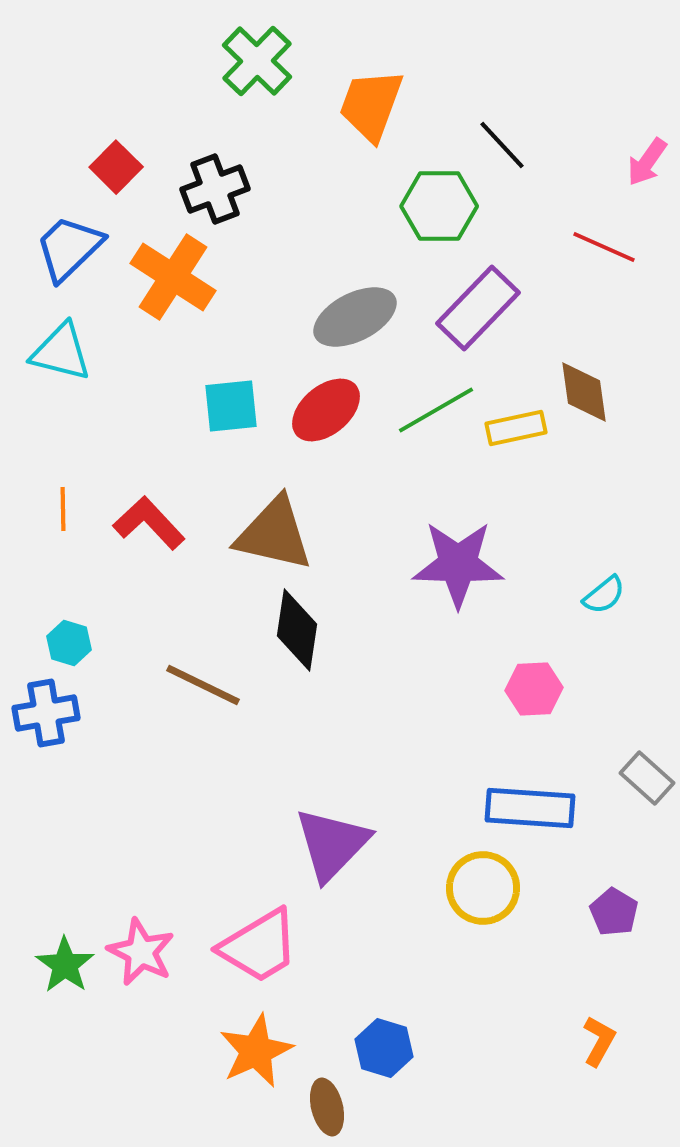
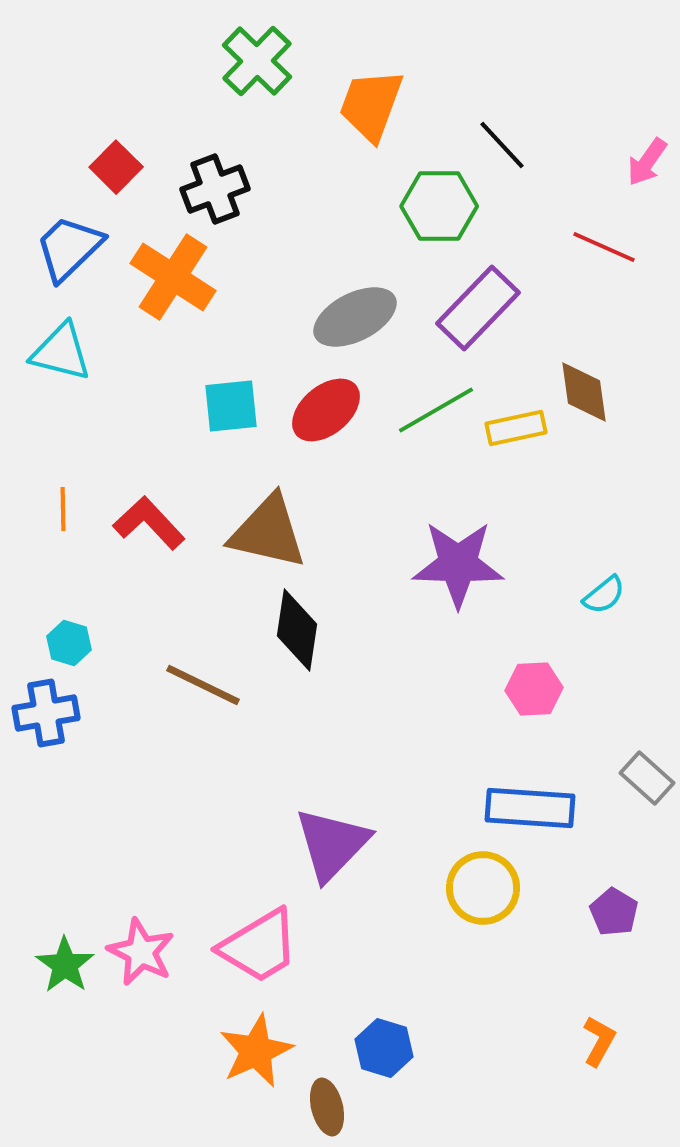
brown triangle: moved 6 px left, 2 px up
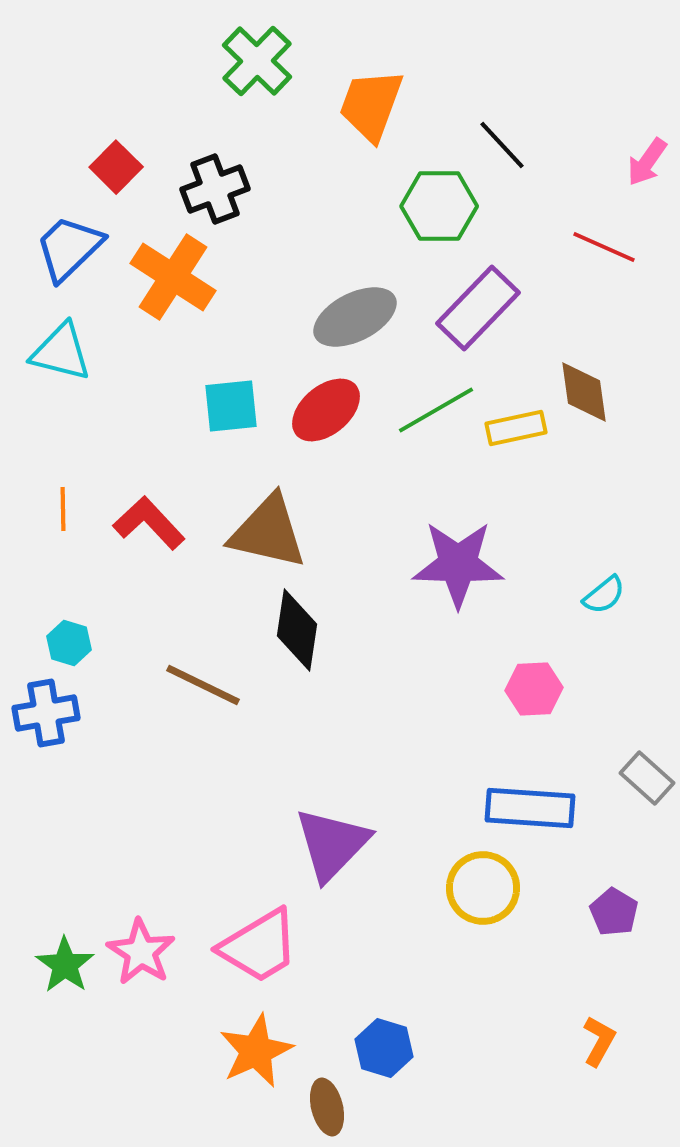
pink star: rotated 6 degrees clockwise
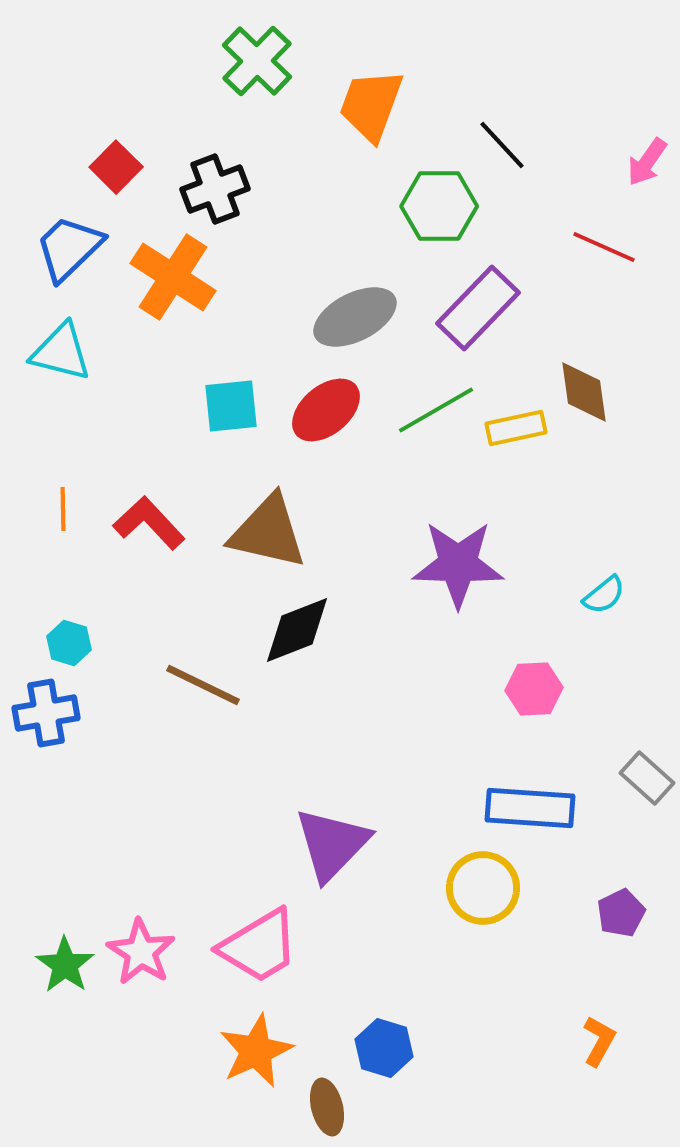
black diamond: rotated 60 degrees clockwise
purple pentagon: moved 7 px right, 1 px down; rotated 15 degrees clockwise
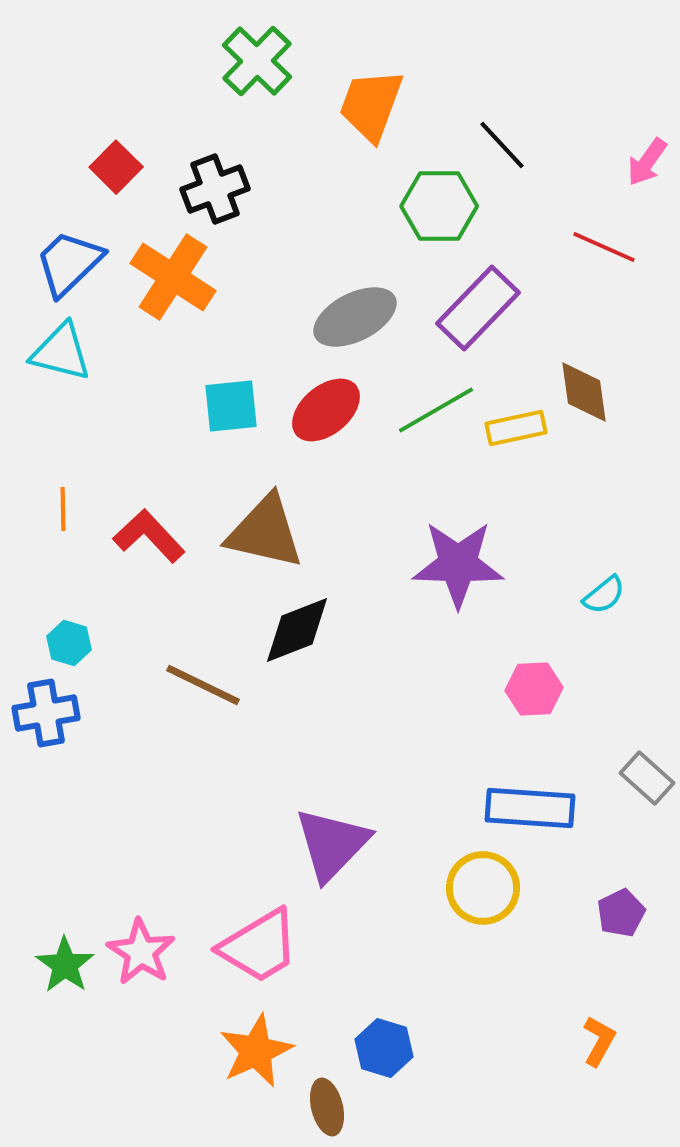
blue trapezoid: moved 15 px down
red L-shape: moved 13 px down
brown triangle: moved 3 px left
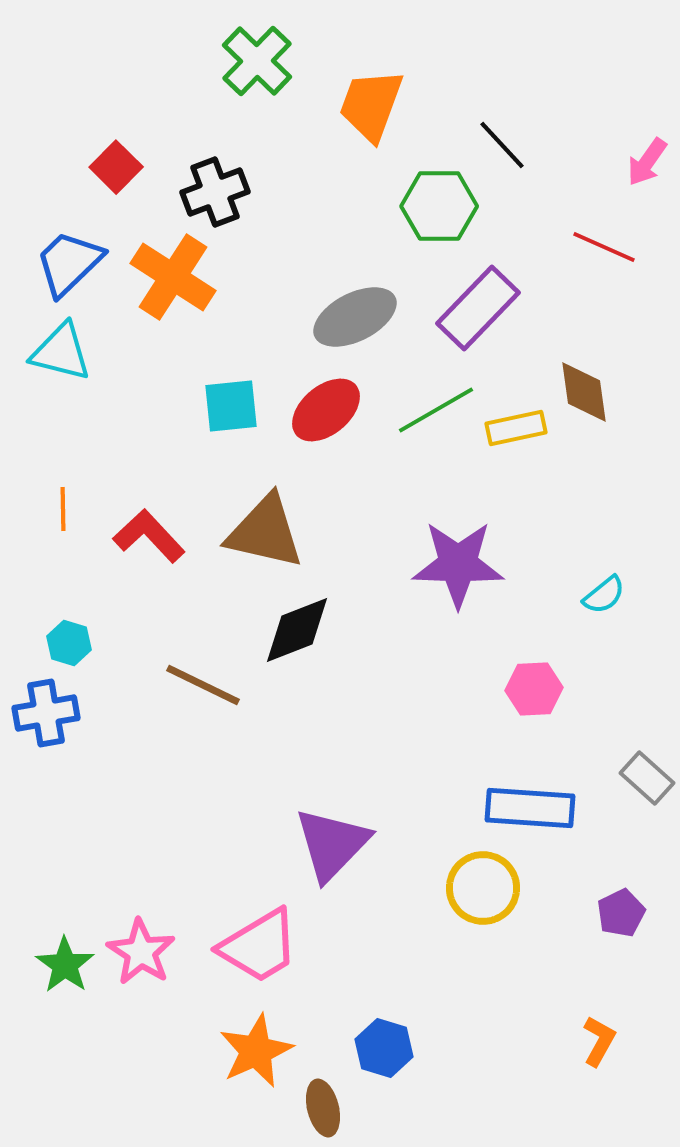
black cross: moved 3 px down
brown ellipse: moved 4 px left, 1 px down
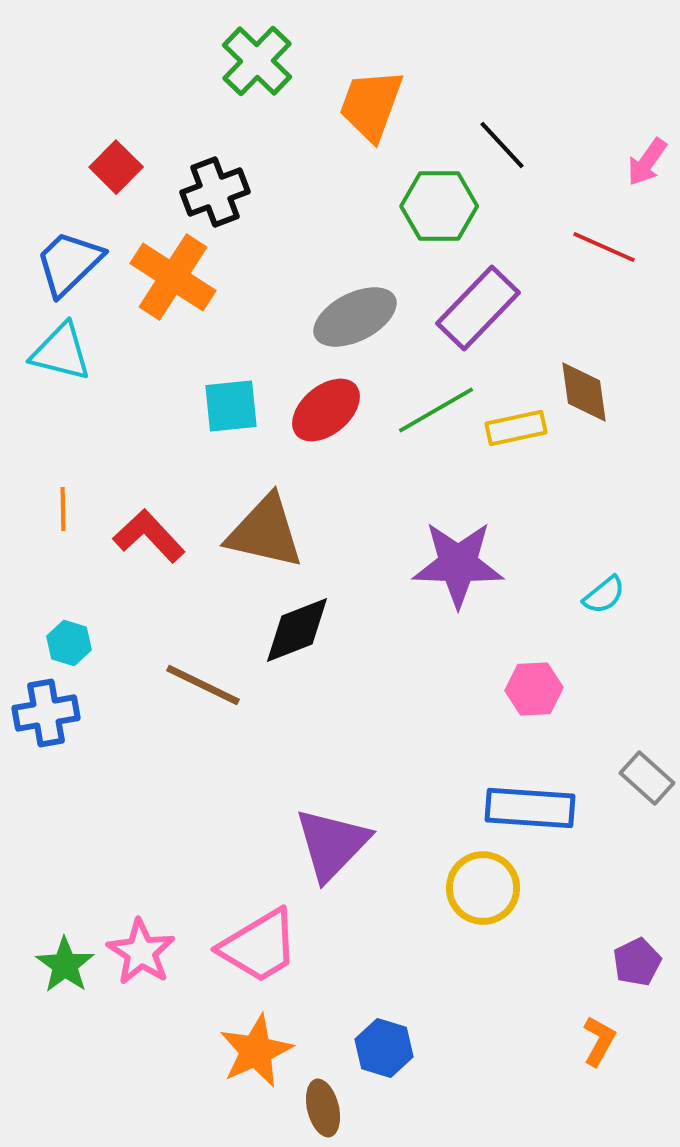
purple pentagon: moved 16 px right, 49 px down
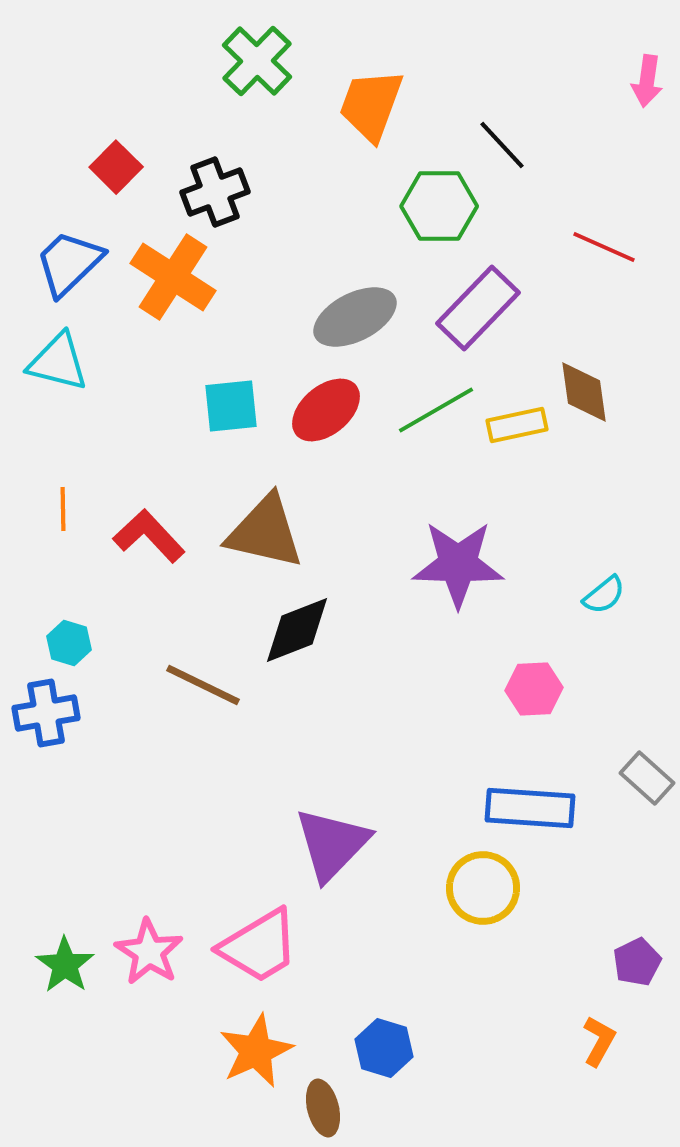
pink arrow: moved 81 px up; rotated 27 degrees counterclockwise
cyan triangle: moved 3 px left, 10 px down
yellow rectangle: moved 1 px right, 3 px up
pink star: moved 8 px right
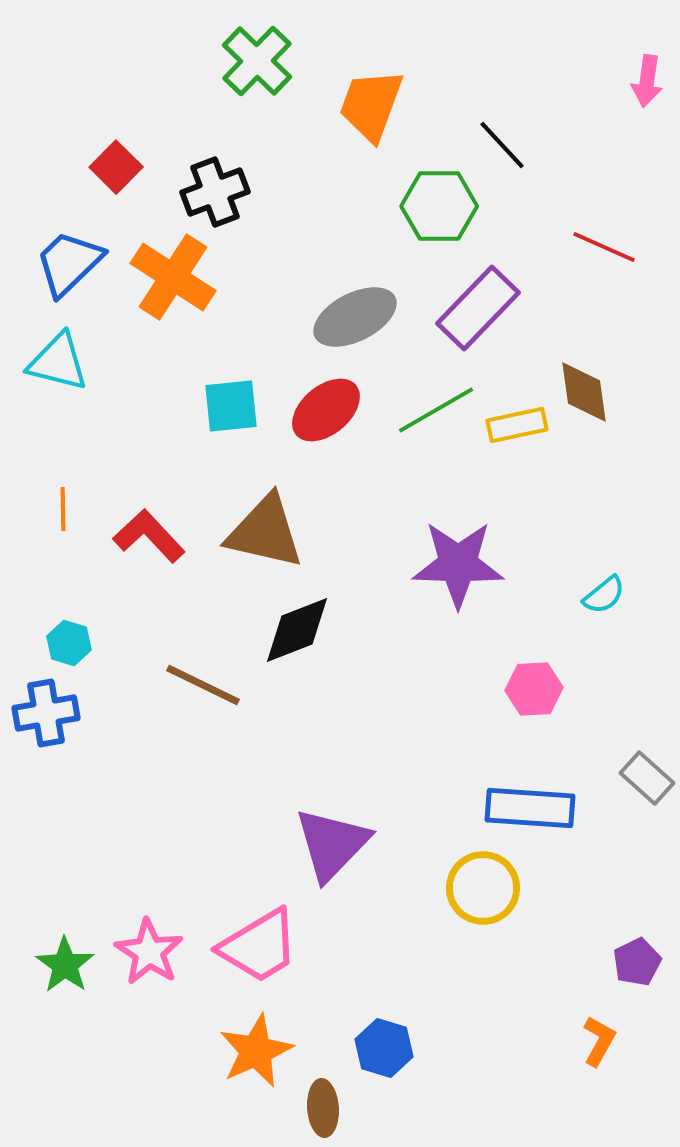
brown ellipse: rotated 10 degrees clockwise
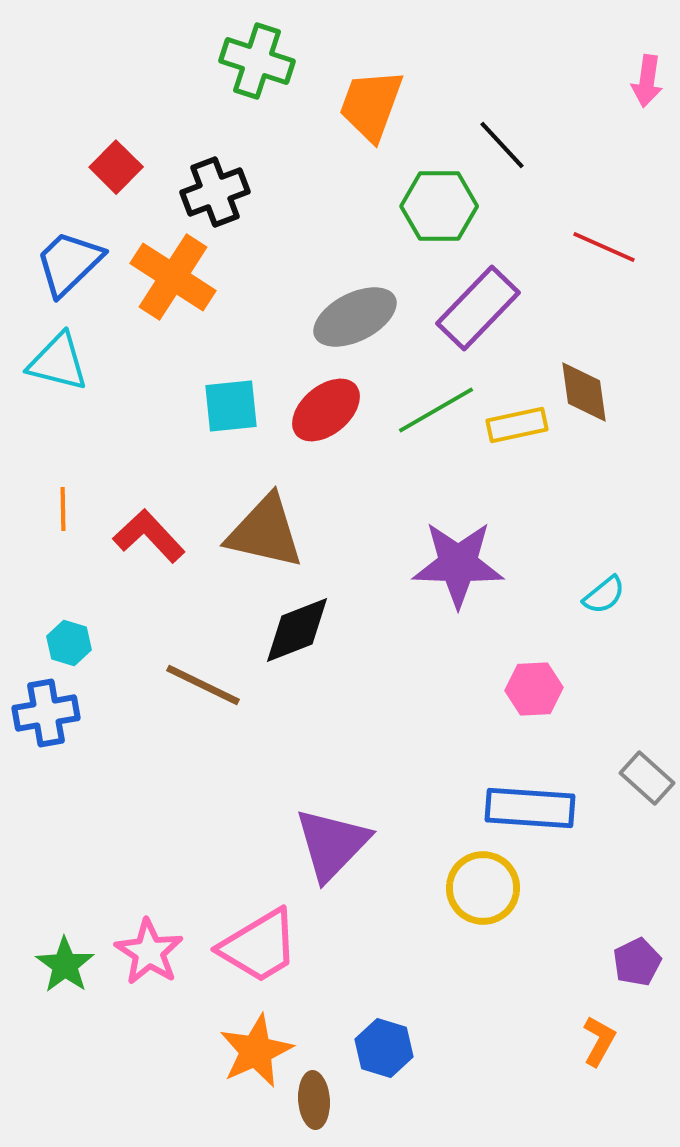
green cross: rotated 26 degrees counterclockwise
brown ellipse: moved 9 px left, 8 px up
